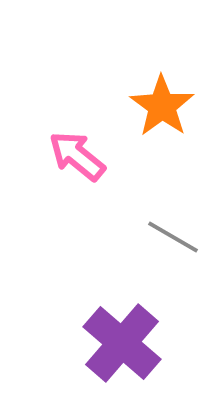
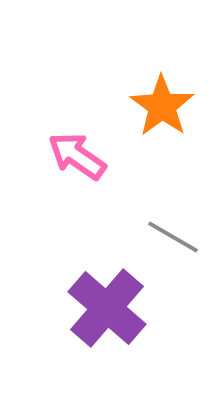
pink arrow: rotated 4 degrees counterclockwise
purple cross: moved 15 px left, 35 px up
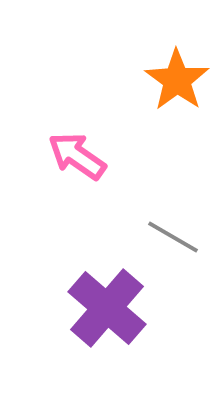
orange star: moved 15 px right, 26 px up
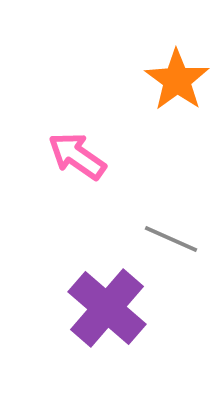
gray line: moved 2 px left, 2 px down; rotated 6 degrees counterclockwise
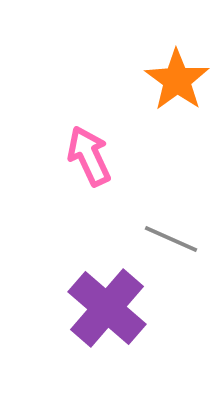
pink arrow: moved 12 px right; rotated 30 degrees clockwise
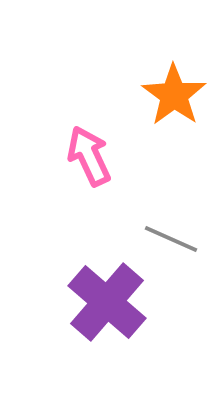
orange star: moved 3 px left, 15 px down
purple cross: moved 6 px up
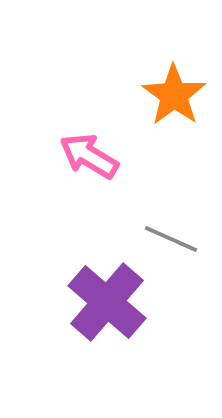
pink arrow: rotated 34 degrees counterclockwise
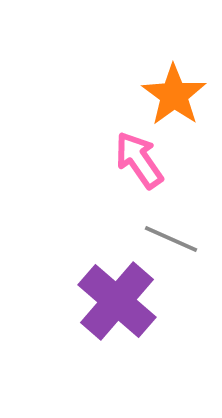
pink arrow: moved 50 px right, 4 px down; rotated 24 degrees clockwise
purple cross: moved 10 px right, 1 px up
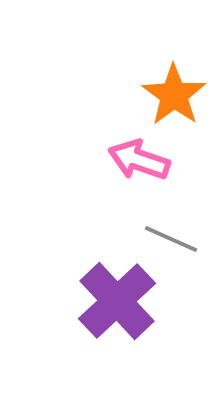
pink arrow: rotated 36 degrees counterclockwise
purple cross: rotated 6 degrees clockwise
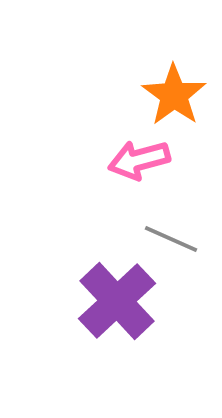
pink arrow: rotated 34 degrees counterclockwise
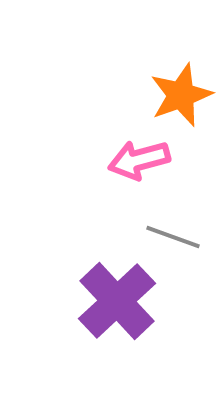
orange star: moved 7 px right; rotated 16 degrees clockwise
gray line: moved 2 px right, 2 px up; rotated 4 degrees counterclockwise
